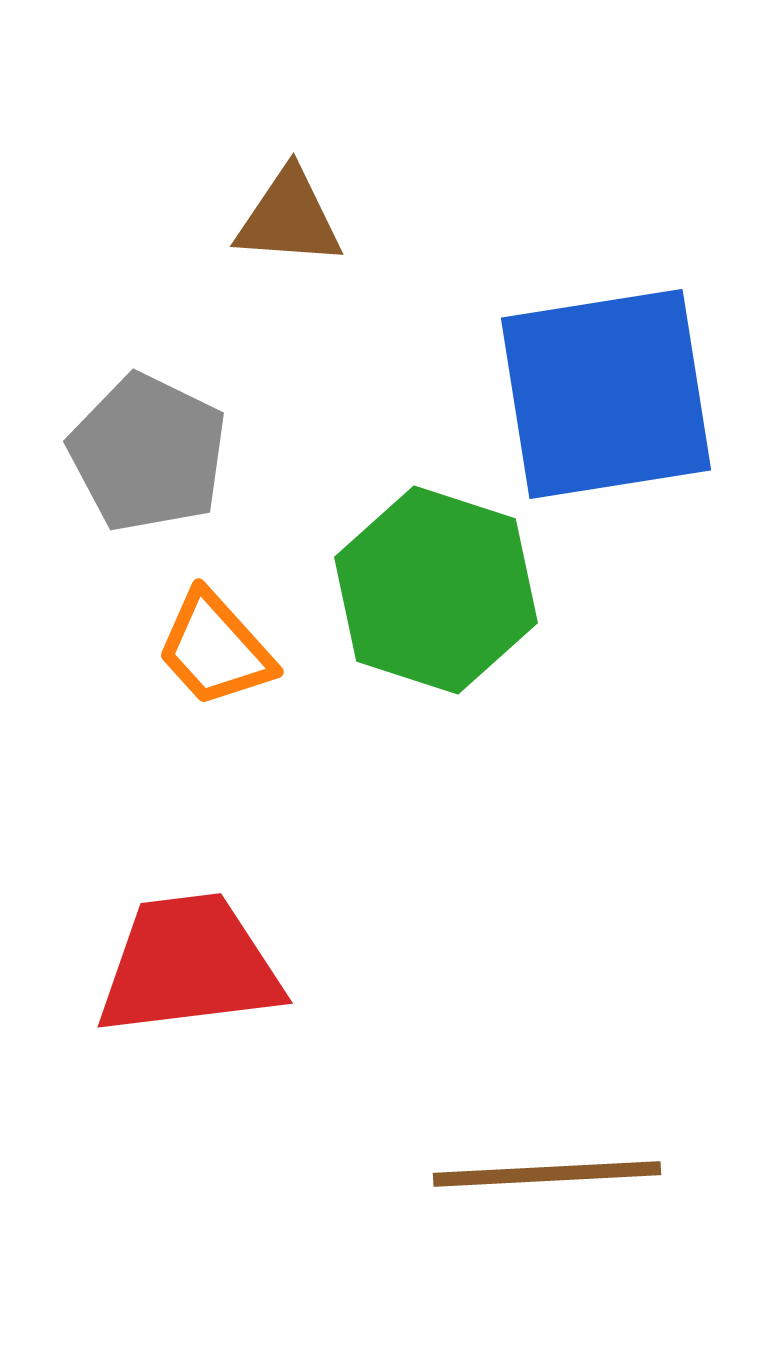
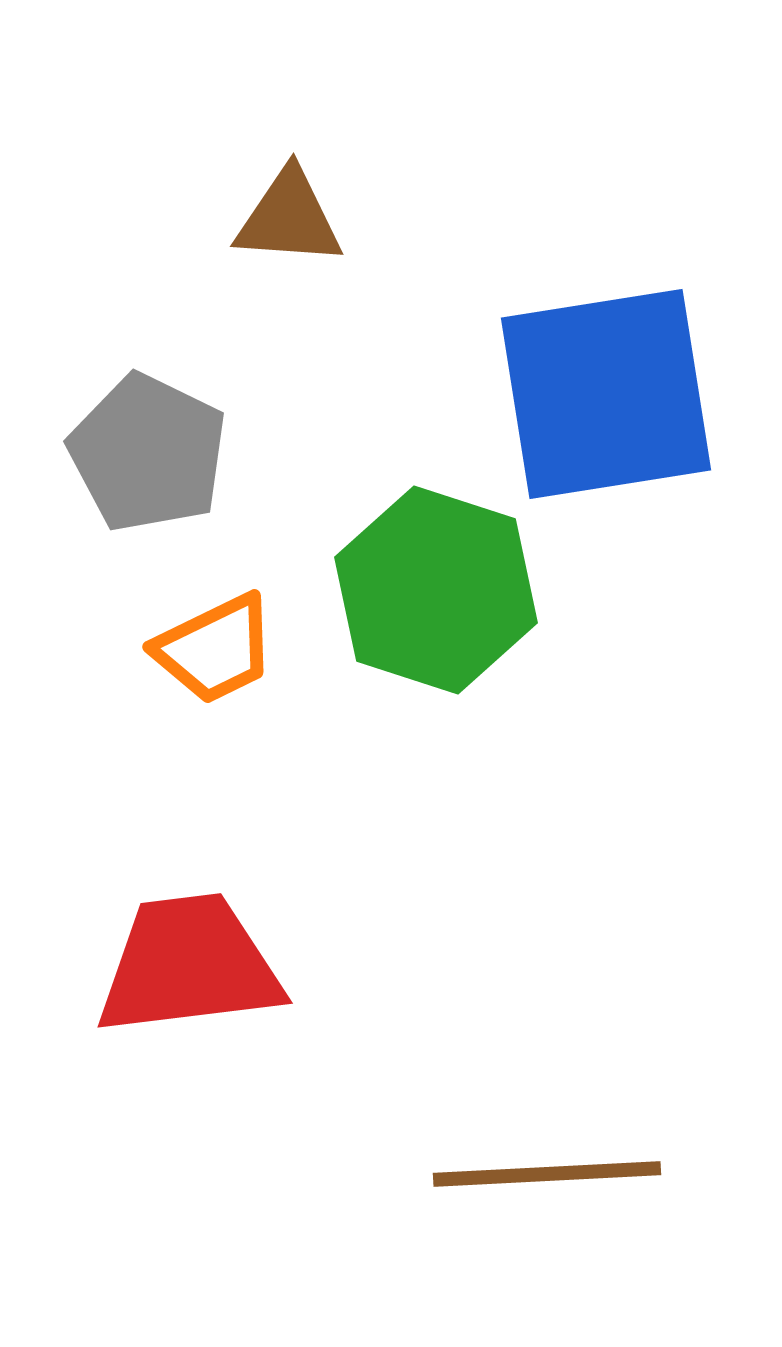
orange trapezoid: rotated 74 degrees counterclockwise
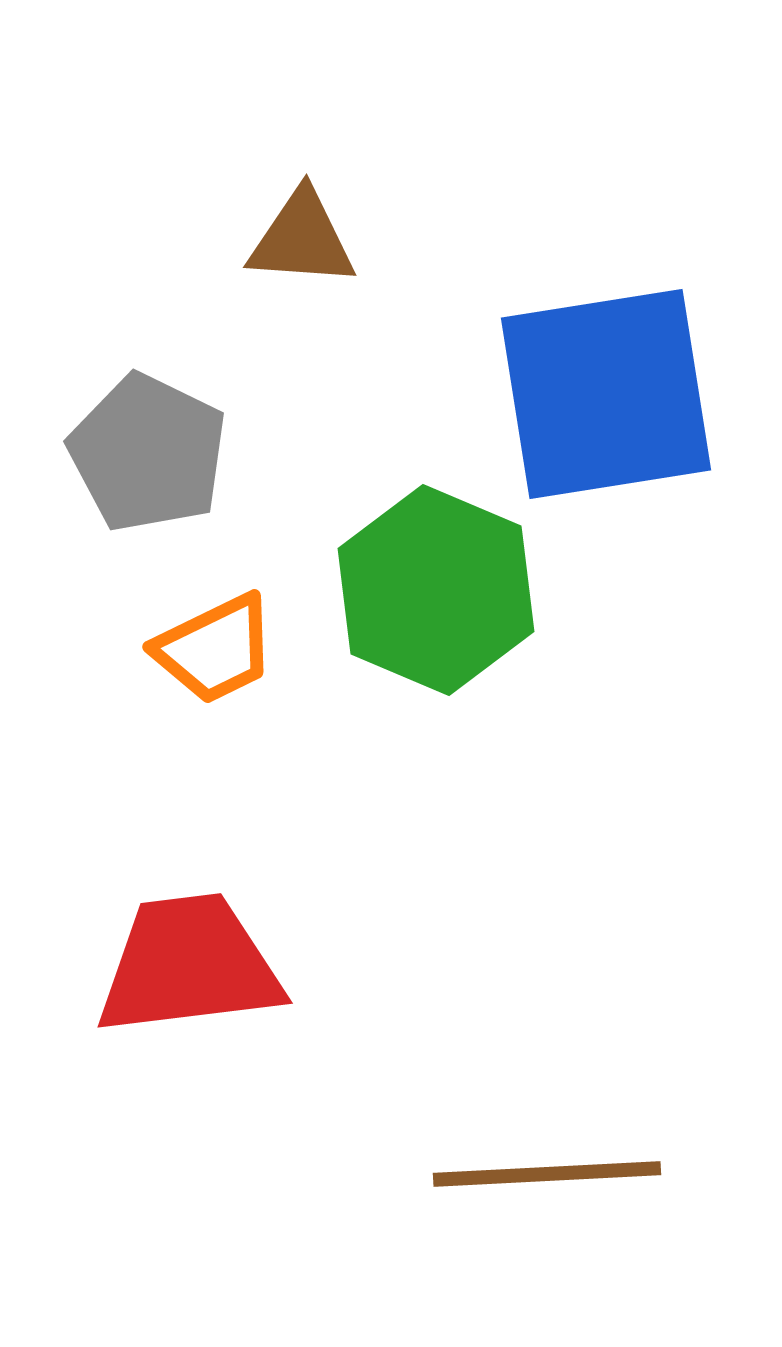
brown triangle: moved 13 px right, 21 px down
green hexagon: rotated 5 degrees clockwise
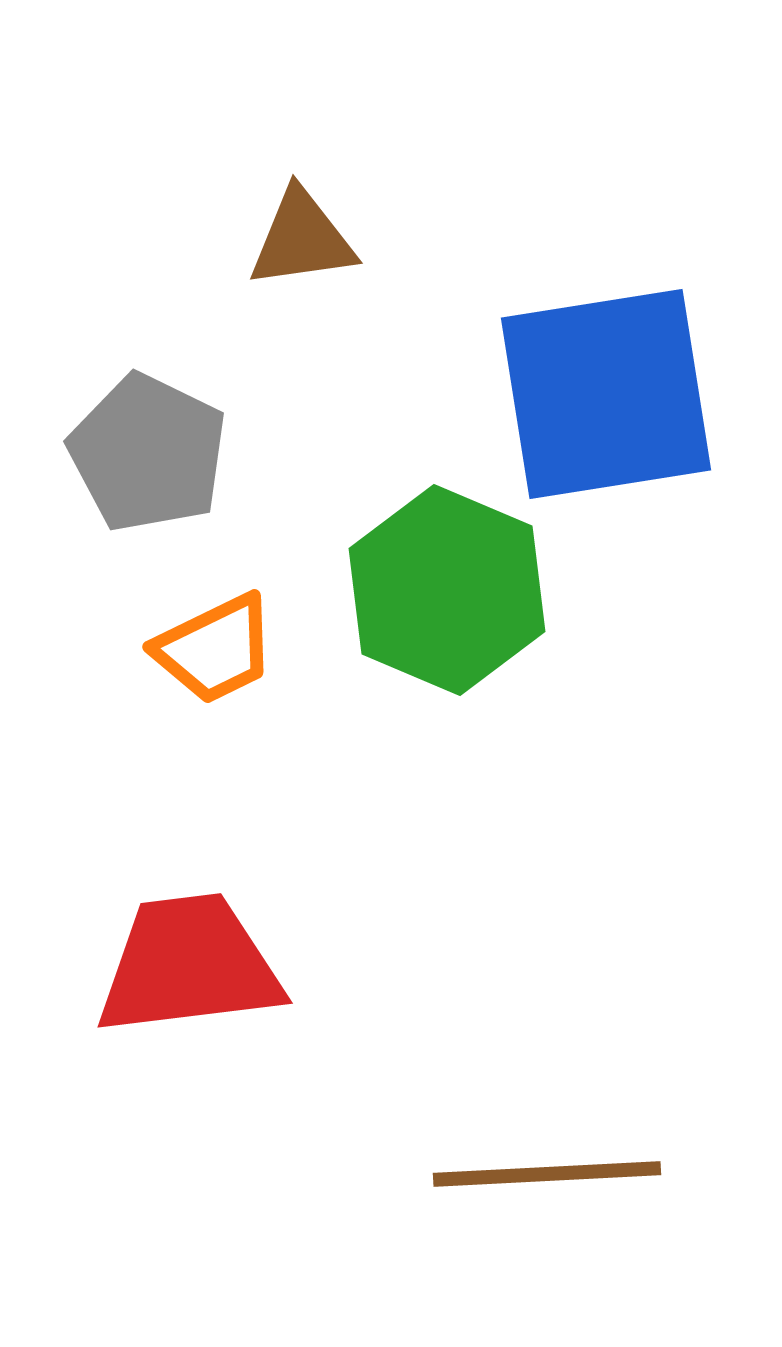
brown triangle: rotated 12 degrees counterclockwise
green hexagon: moved 11 px right
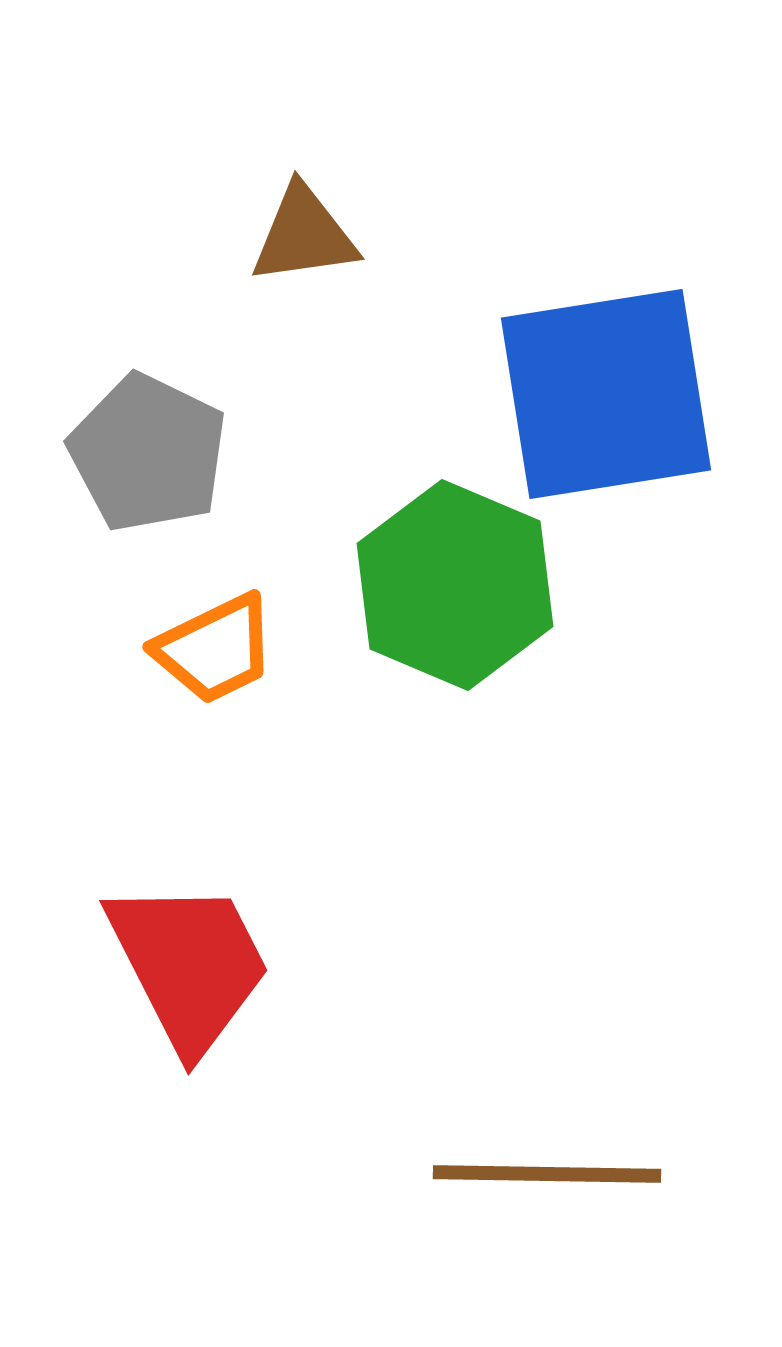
brown triangle: moved 2 px right, 4 px up
green hexagon: moved 8 px right, 5 px up
red trapezoid: rotated 70 degrees clockwise
brown line: rotated 4 degrees clockwise
